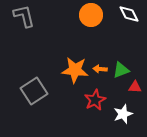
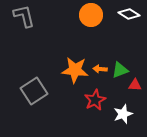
white diamond: rotated 30 degrees counterclockwise
green triangle: moved 1 px left
red triangle: moved 2 px up
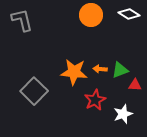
gray L-shape: moved 2 px left, 4 px down
orange star: moved 1 px left, 2 px down
gray square: rotated 12 degrees counterclockwise
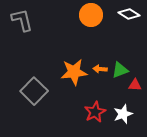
orange star: rotated 12 degrees counterclockwise
red star: moved 12 px down
